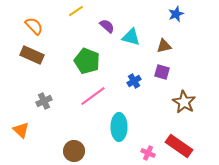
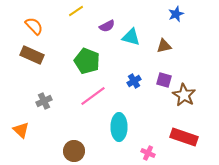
purple semicircle: rotated 112 degrees clockwise
purple square: moved 2 px right, 8 px down
brown star: moved 7 px up
red rectangle: moved 5 px right, 9 px up; rotated 16 degrees counterclockwise
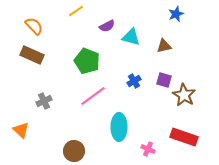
pink cross: moved 4 px up
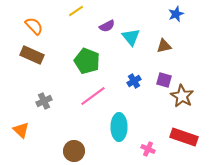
cyan triangle: rotated 36 degrees clockwise
brown star: moved 2 px left, 1 px down
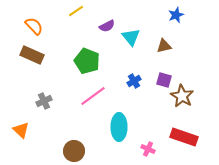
blue star: moved 1 px down
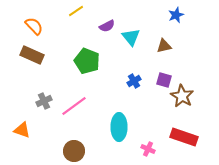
pink line: moved 19 px left, 10 px down
orange triangle: moved 1 px right; rotated 24 degrees counterclockwise
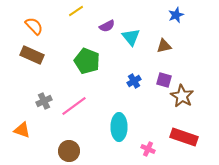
brown circle: moved 5 px left
